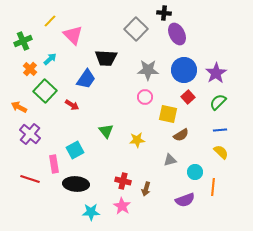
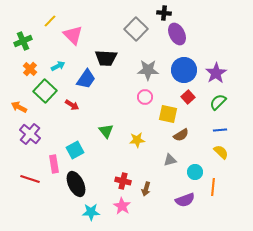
cyan arrow: moved 8 px right, 7 px down; rotated 16 degrees clockwise
black ellipse: rotated 60 degrees clockwise
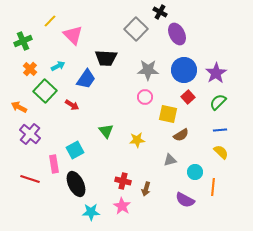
black cross: moved 4 px left, 1 px up; rotated 24 degrees clockwise
purple semicircle: rotated 48 degrees clockwise
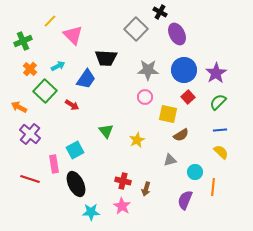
yellow star: rotated 21 degrees counterclockwise
purple semicircle: rotated 84 degrees clockwise
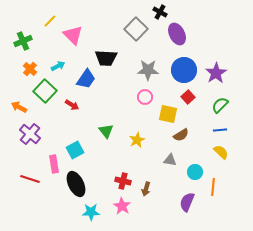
green semicircle: moved 2 px right, 3 px down
gray triangle: rotated 24 degrees clockwise
purple semicircle: moved 2 px right, 2 px down
